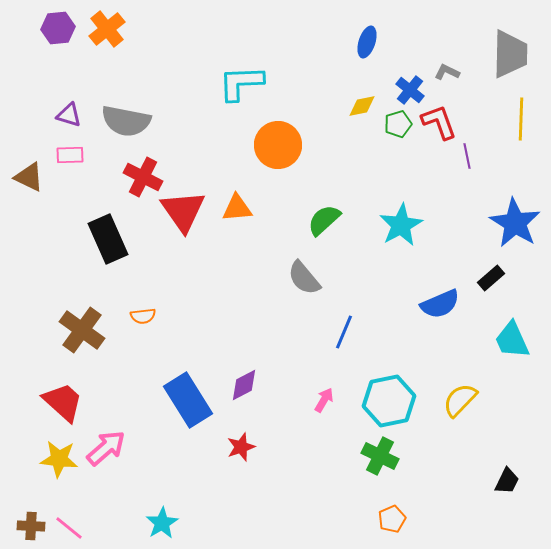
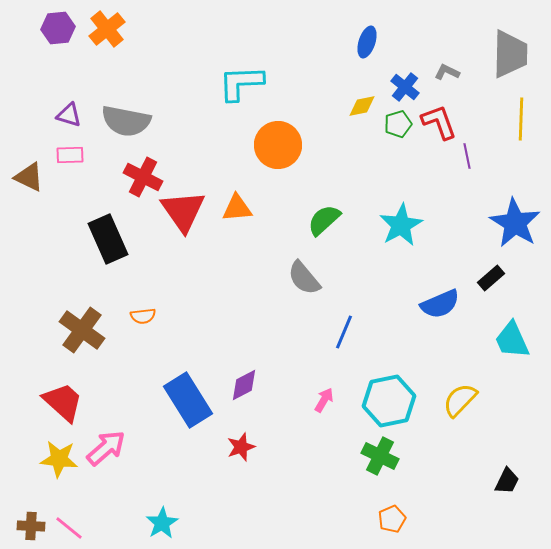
blue cross at (410, 90): moved 5 px left, 3 px up
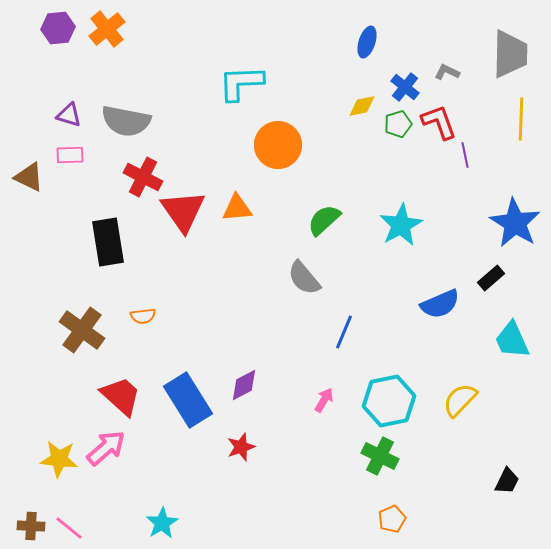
purple line at (467, 156): moved 2 px left, 1 px up
black rectangle at (108, 239): moved 3 px down; rotated 15 degrees clockwise
red trapezoid at (63, 402): moved 58 px right, 6 px up
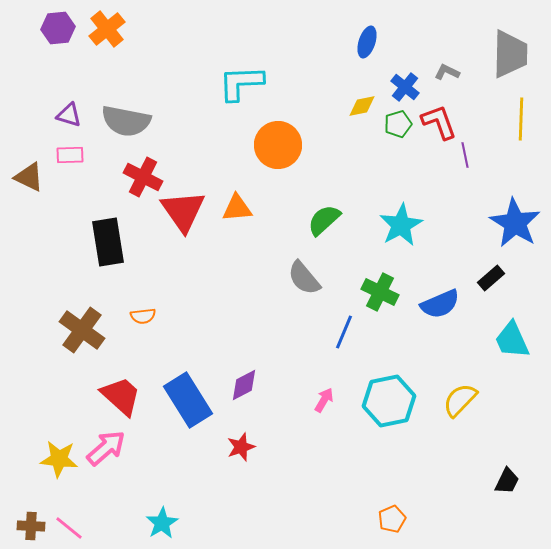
green cross at (380, 456): moved 164 px up
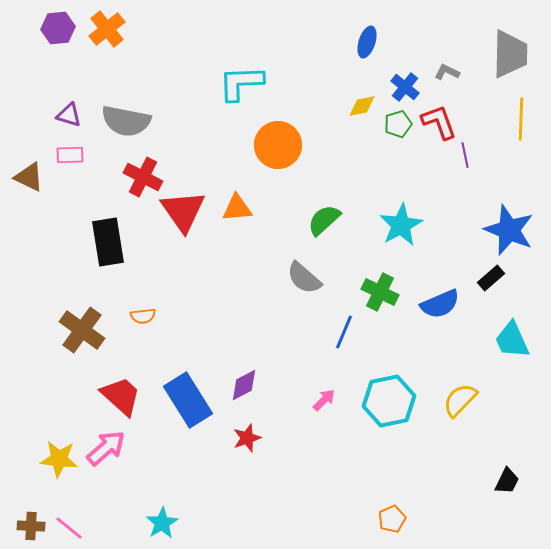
blue star at (515, 223): moved 6 px left, 7 px down; rotated 9 degrees counterclockwise
gray semicircle at (304, 278): rotated 9 degrees counterclockwise
pink arrow at (324, 400): rotated 15 degrees clockwise
red star at (241, 447): moved 6 px right, 9 px up
